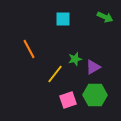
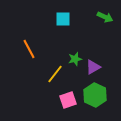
green hexagon: rotated 25 degrees clockwise
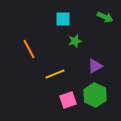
green star: moved 18 px up
purple triangle: moved 2 px right, 1 px up
yellow line: rotated 30 degrees clockwise
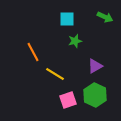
cyan square: moved 4 px right
orange line: moved 4 px right, 3 px down
yellow line: rotated 54 degrees clockwise
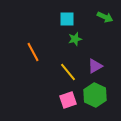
green star: moved 2 px up
yellow line: moved 13 px right, 2 px up; rotated 18 degrees clockwise
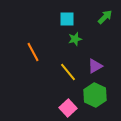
green arrow: rotated 70 degrees counterclockwise
pink square: moved 8 px down; rotated 24 degrees counterclockwise
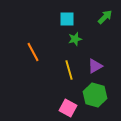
yellow line: moved 1 px right, 2 px up; rotated 24 degrees clockwise
green hexagon: rotated 10 degrees counterclockwise
pink square: rotated 18 degrees counterclockwise
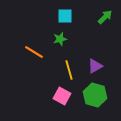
cyan square: moved 2 px left, 3 px up
green star: moved 15 px left
orange line: moved 1 px right; rotated 30 degrees counterclockwise
pink square: moved 6 px left, 12 px up
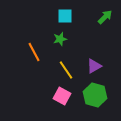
orange line: rotated 30 degrees clockwise
purple triangle: moved 1 px left
yellow line: moved 3 px left; rotated 18 degrees counterclockwise
